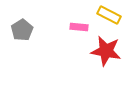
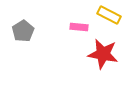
gray pentagon: moved 1 px right, 1 px down
red star: moved 3 px left, 3 px down
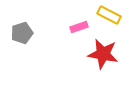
pink rectangle: rotated 24 degrees counterclockwise
gray pentagon: moved 1 px left, 2 px down; rotated 15 degrees clockwise
